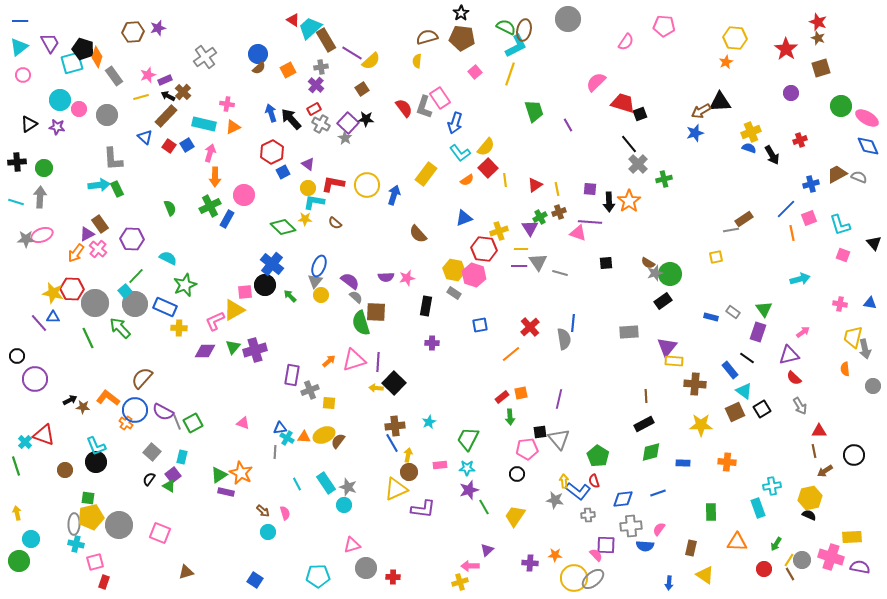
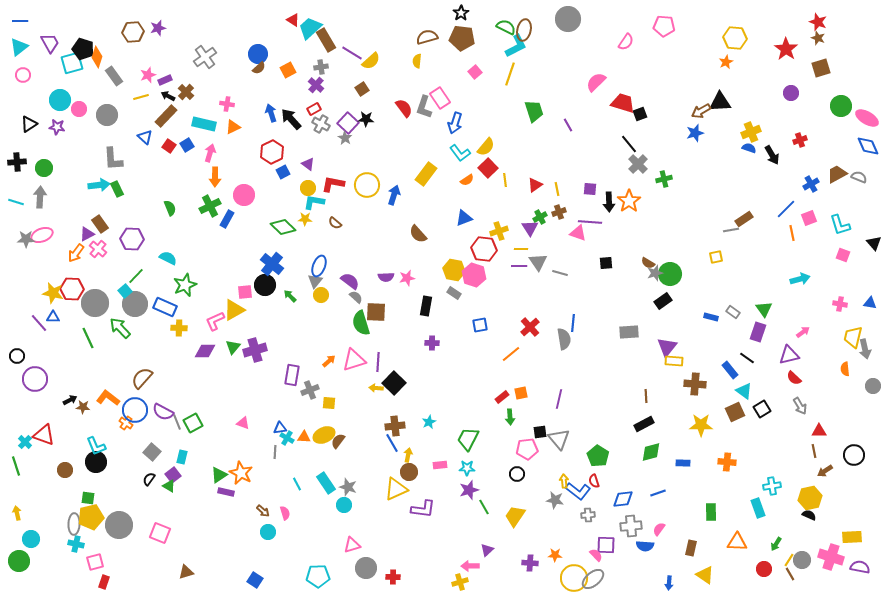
brown cross at (183, 92): moved 3 px right
blue cross at (811, 184): rotated 14 degrees counterclockwise
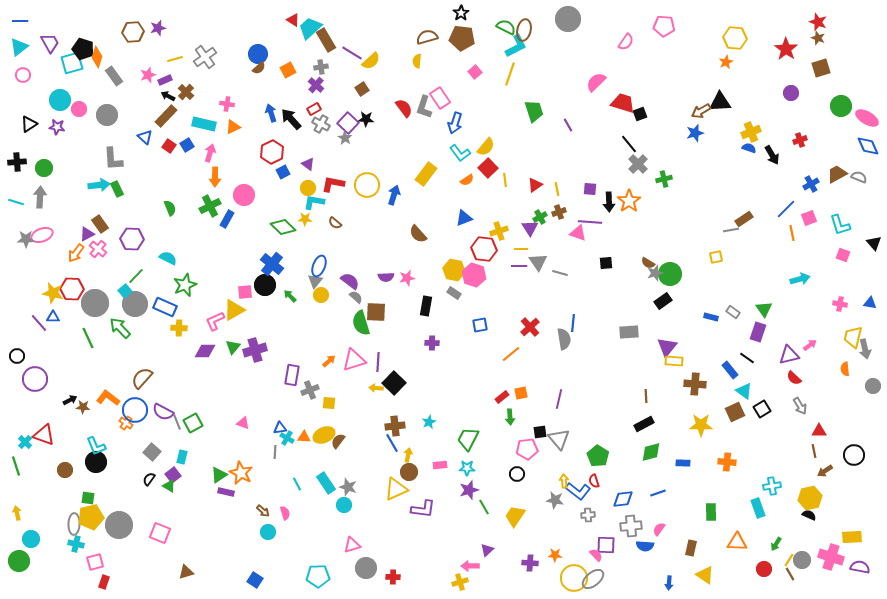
yellow line at (141, 97): moved 34 px right, 38 px up
pink arrow at (803, 332): moved 7 px right, 13 px down
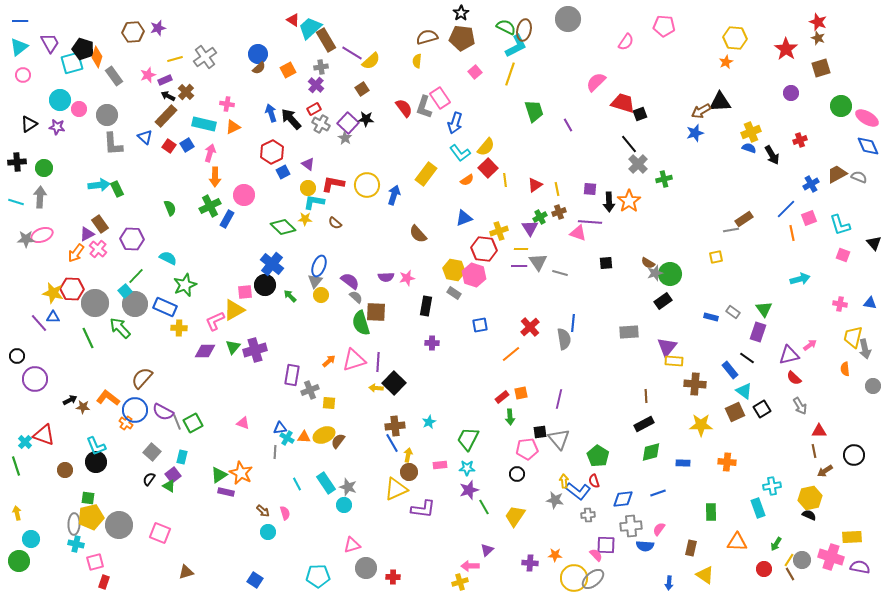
gray L-shape at (113, 159): moved 15 px up
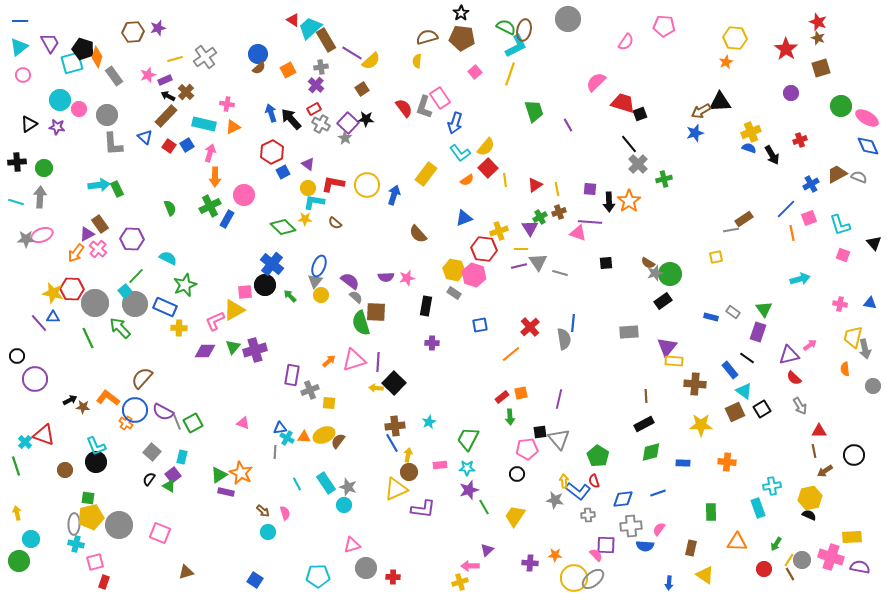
purple line at (519, 266): rotated 14 degrees counterclockwise
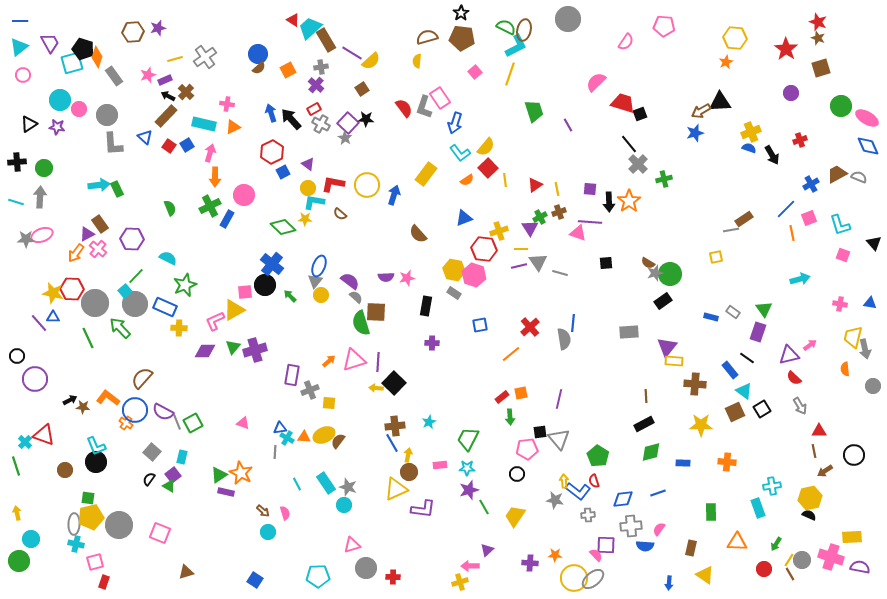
brown semicircle at (335, 223): moved 5 px right, 9 px up
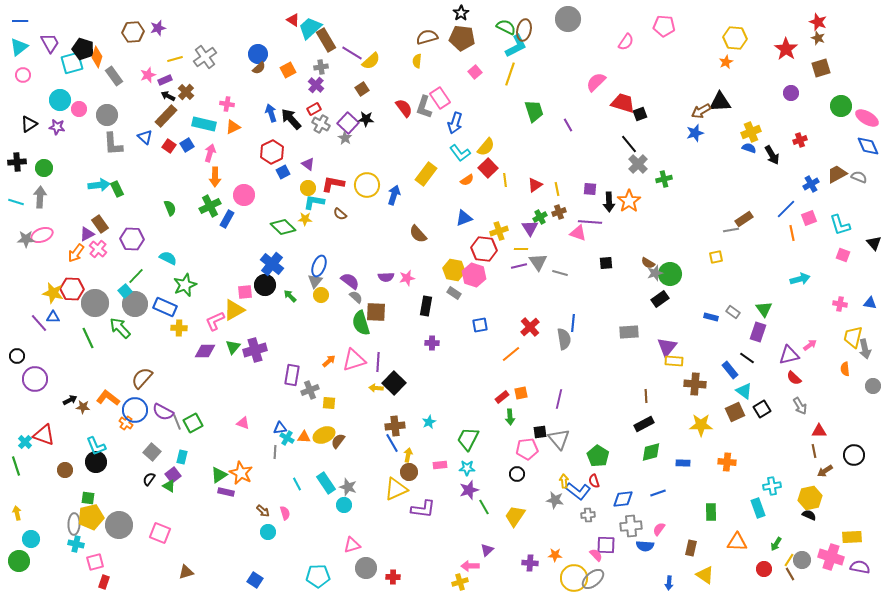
black rectangle at (663, 301): moved 3 px left, 2 px up
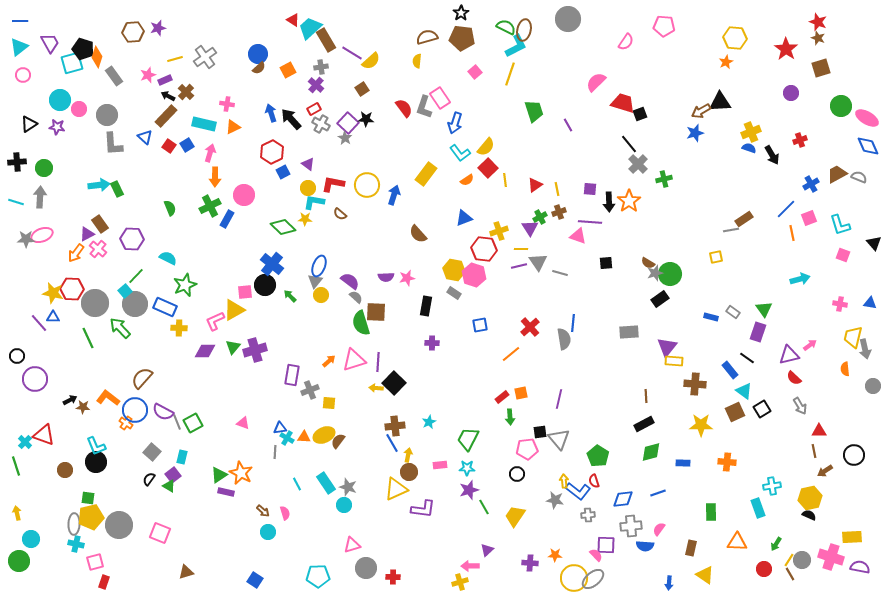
pink triangle at (578, 233): moved 3 px down
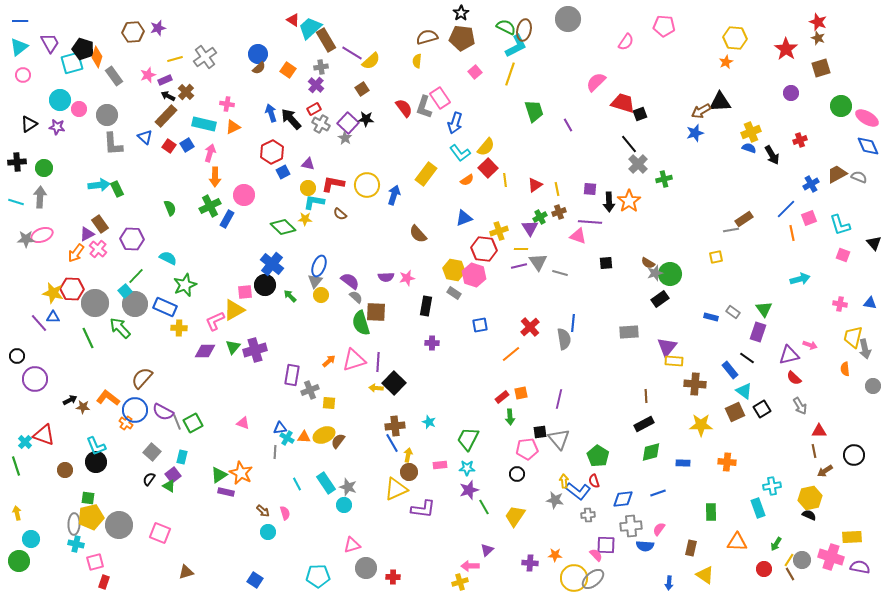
orange square at (288, 70): rotated 28 degrees counterclockwise
purple triangle at (308, 164): rotated 24 degrees counterclockwise
pink arrow at (810, 345): rotated 56 degrees clockwise
cyan star at (429, 422): rotated 24 degrees counterclockwise
